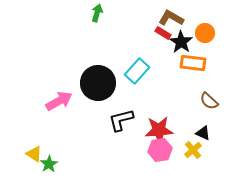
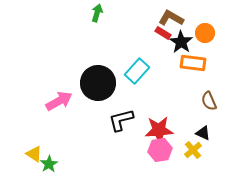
brown semicircle: rotated 24 degrees clockwise
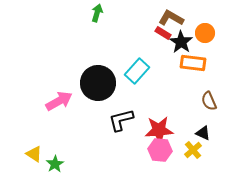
pink hexagon: rotated 15 degrees clockwise
green star: moved 6 px right
